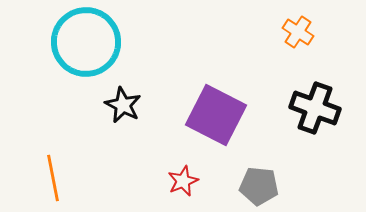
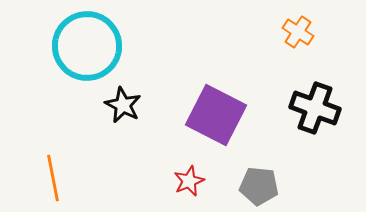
cyan circle: moved 1 px right, 4 px down
red star: moved 6 px right
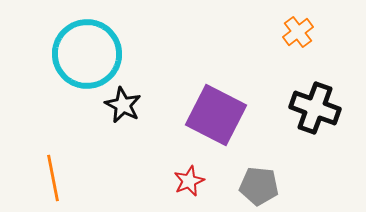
orange cross: rotated 20 degrees clockwise
cyan circle: moved 8 px down
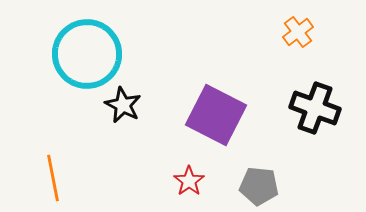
red star: rotated 12 degrees counterclockwise
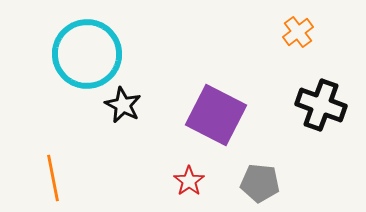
black cross: moved 6 px right, 3 px up
gray pentagon: moved 1 px right, 3 px up
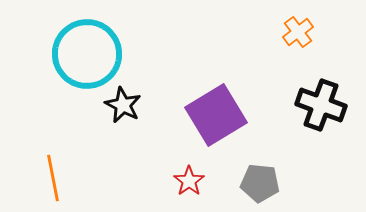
purple square: rotated 32 degrees clockwise
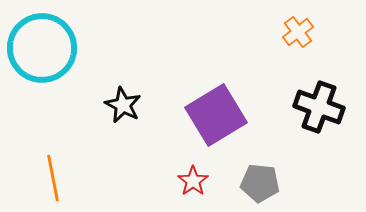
cyan circle: moved 45 px left, 6 px up
black cross: moved 2 px left, 2 px down
red star: moved 4 px right
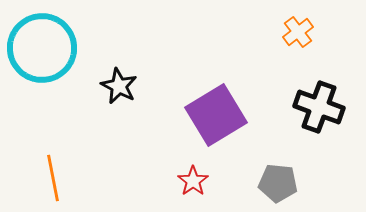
black star: moved 4 px left, 19 px up
gray pentagon: moved 18 px right
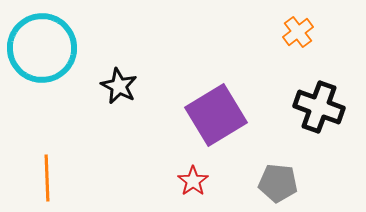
orange line: moved 6 px left; rotated 9 degrees clockwise
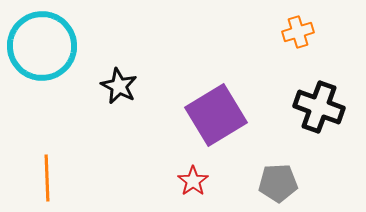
orange cross: rotated 20 degrees clockwise
cyan circle: moved 2 px up
gray pentagon: rotated 9 degrees counterclockwise
